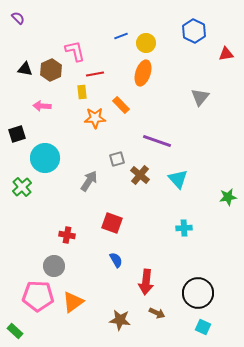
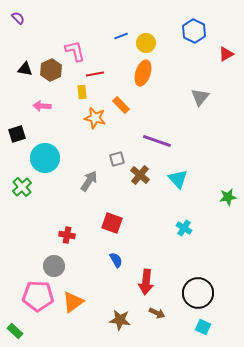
red triangle: rotated 21 degrees counterclockwise
orange star: rotated 15 degrees clockwise
cyan cross: rotated 35 degrees clockwise
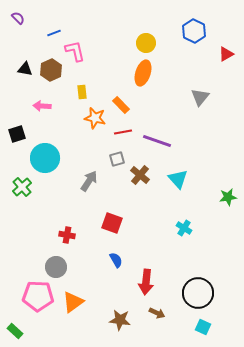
blue line: moved 67 px left, 3 px up
red line: moved 28 px right, 58 px down
gray circle: moved 2 px right, 1 px down
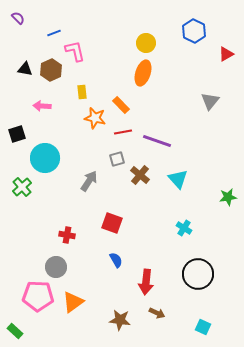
gray triangle: moved 10 px right, 4 px down
black circle: moved 19 px up
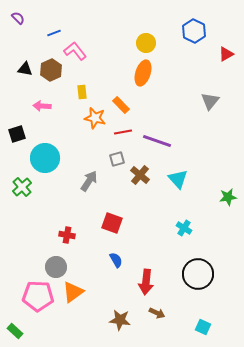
pink L-shape: rotated 25 degrees counterclockwise
orange triangle: moved 10 px up
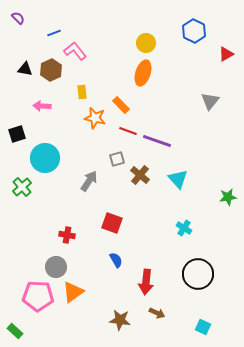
red line: moved 5 px right, 1 px up; rotated 30 degrees clockwise
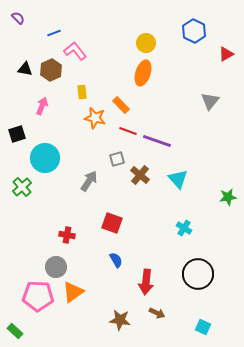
pink arrow: rotated 108 degrees clockwise
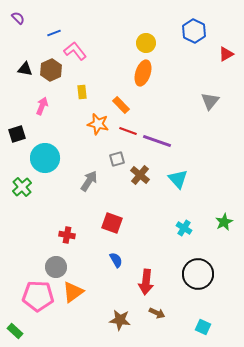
orange star: moved 3 px right, 6 px down
green star: moved 4 px left, 25 px down; rotated 18 degrees counterclockwise
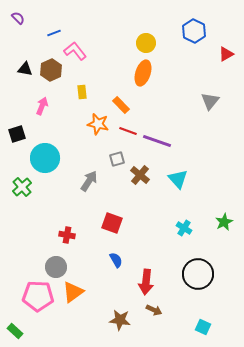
brown arrow: moved 3 px left, 3 px up
